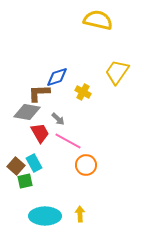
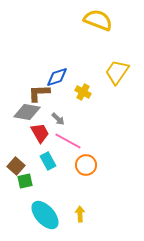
yellow semicircle: rotated 8 degrees clockwise
cyan rectangle: moved 14 px right, 2 px up
cyan ellipse: moved 1 px up; rotated 48 degrees clockwise
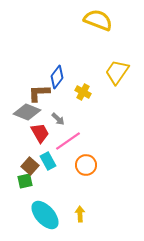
blue diamond: rotated 35 degrees counterclockwise
gray diamond: rotated 12 degrees clockwise
pink line: rotated 64 degrees counterclockwise
brown square: moved 14 px right
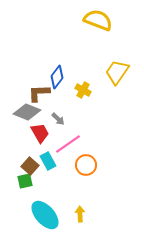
yellow cross: moved 2 px up
pink line: moved 3 px down
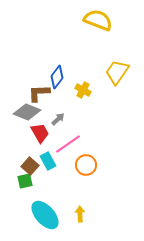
gray arrow: rotated 88 degrees counterclockwise
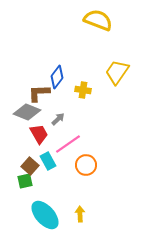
yellow cross: rotated 21 degrees counterclockwise
red trapezoid: moved 1 px left, 1 px down
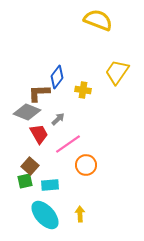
cyan rectangle: moved 2 px right, 24 px down; rotated 66 degrees counterclockwise
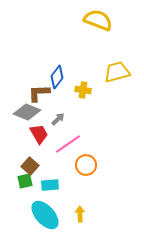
yellow trapezoid: rotated 40 degrees clockwise
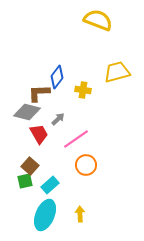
gray diamond: rotated 8 degrees counterclockwise
pink line: moved 8 px right, 5 px up
cyan rectangle: rotated 36 degrees counterclockwise
cyan ellipse: rotated 64 degrees clockwise
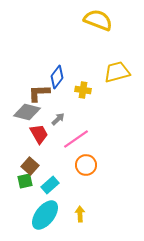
cyan ellipse: rotated 16 degrees clockwise
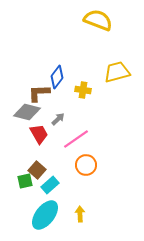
brown square: moved 7 px right, 4 px down
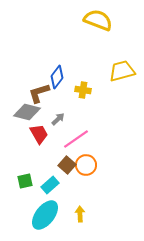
yellow trapezoid: moved 5 px right, 1 px up
brown L-shape: rotated 15 degrees counterclockwise
brown square: moved 30 px right, 5 px up
